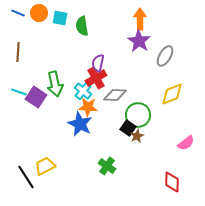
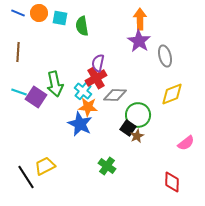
gray ellipse: rotated 45 degrees counterclockwise
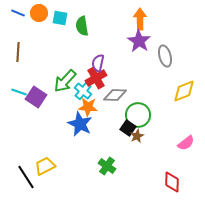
green arrow: moved 10 px right, 3 px up; rotated 55 degrees clockwise
yellow diamond: moved 12 px right, 3 px up
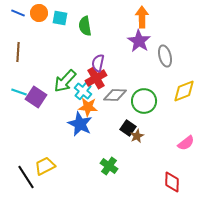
orange arrow: moved 2 px right, 2 px up
green semicircle: moved 3 px right
green circle: moved 6 px right, 14 px up
green cross: moved 2 px right
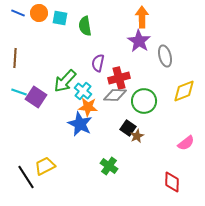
brown line: moved 3 px left, 6 px down
red cross: moved 23 px right; rotated 15 degrees clockwise
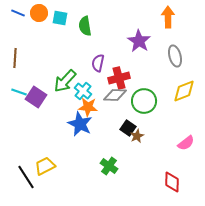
orange arrow: moved 26 px right
gray ellipse: moved 10 px right
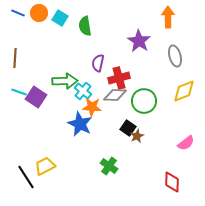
cyan square: rotated 21 degrees clockwise
green arrow: rotated 135 degrees counterclockwise
orange star: moved 4 px right
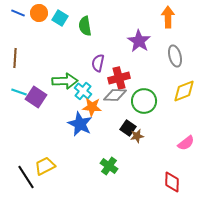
brown star: rotated 16 degrees clockwise
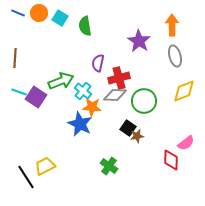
orange arrow: moved 4 px right, 8 px down
green arrow: moved 4 px left; rotated 20 degrees counterclockwise
red diamond: moved 1 px left, 22 px up
